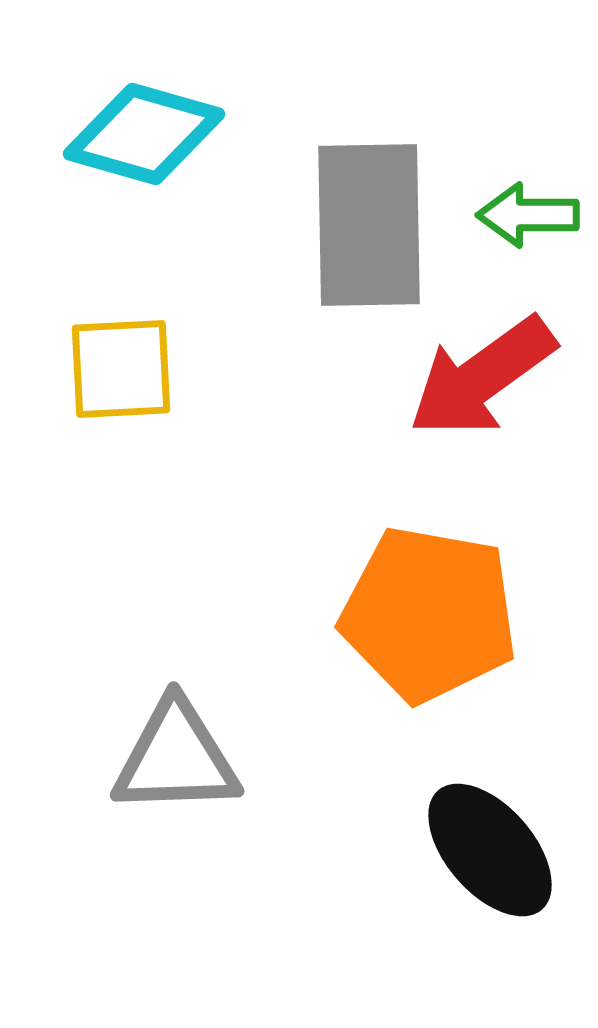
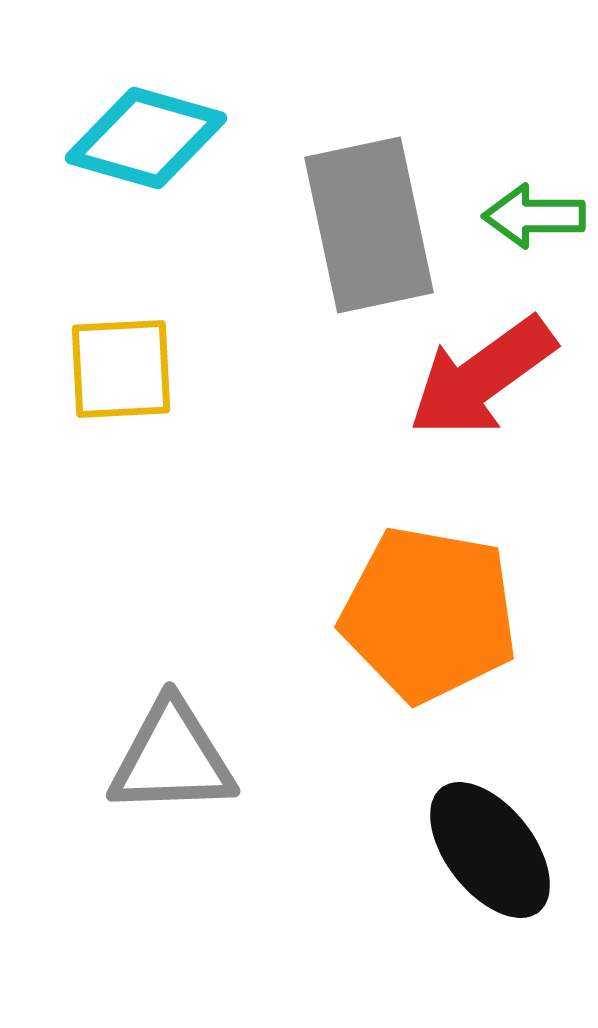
cyan diamond: moved 2 px right, 4 px down
green arrow: moved 6 px right, 1 px down
gray rectangle: rotated 11 degrees counterclockwise
gray triangle: moved 4 px left
black ellipse: rotated 3 degrees clockwise
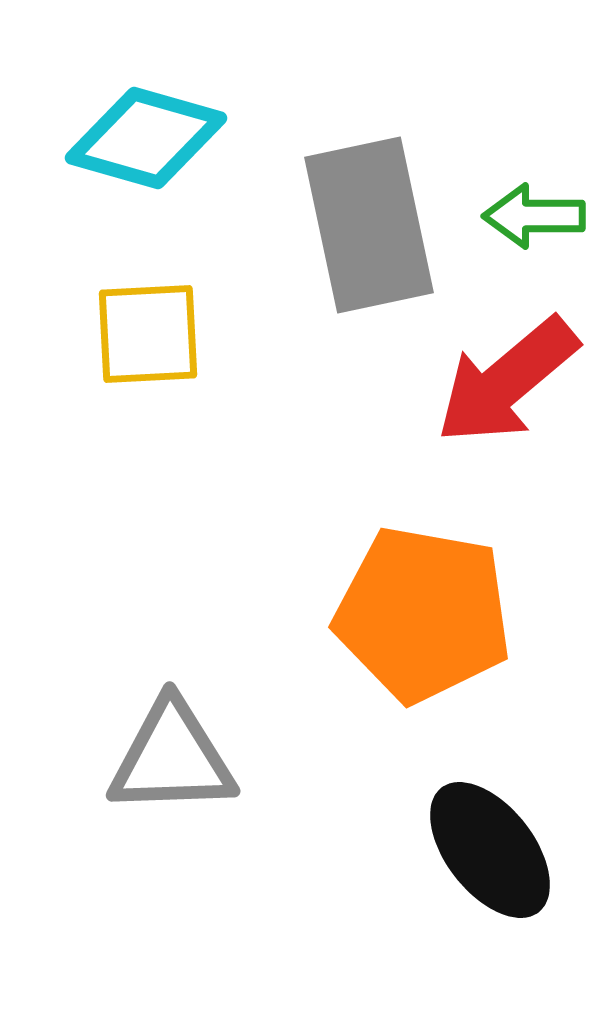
yellow square: moved 27 px right, 35 px up
red arrow: moved 25 px right, 4 px down; rotated 4 degrees counterclockwise
orange pentagon: moved 6 px left
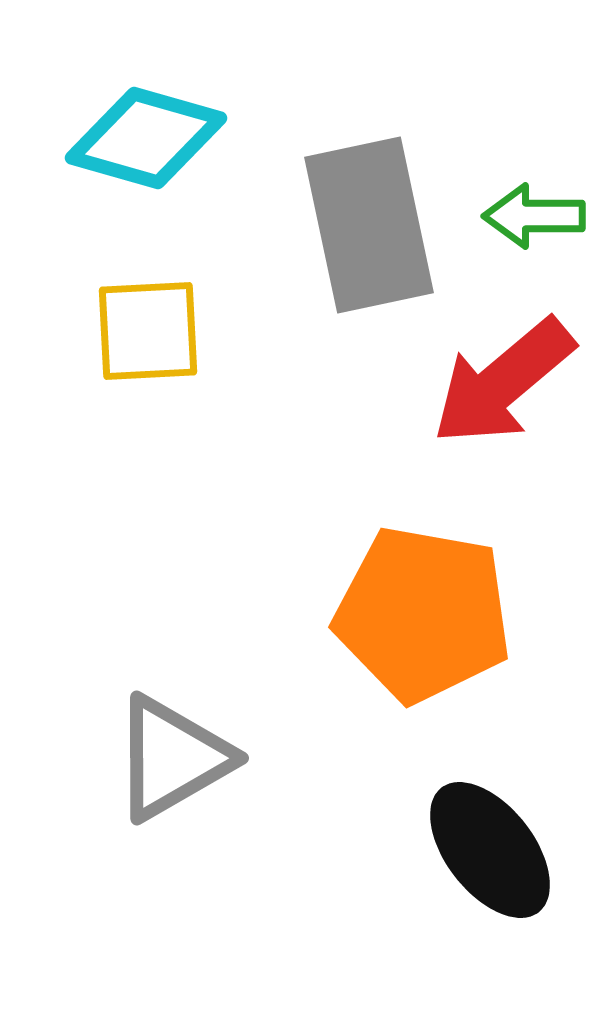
yellow square: moved 3 px up
red arrow: moved 4 px left, 1 px down
gray triangle: rotated 28 degrees counterclockwise
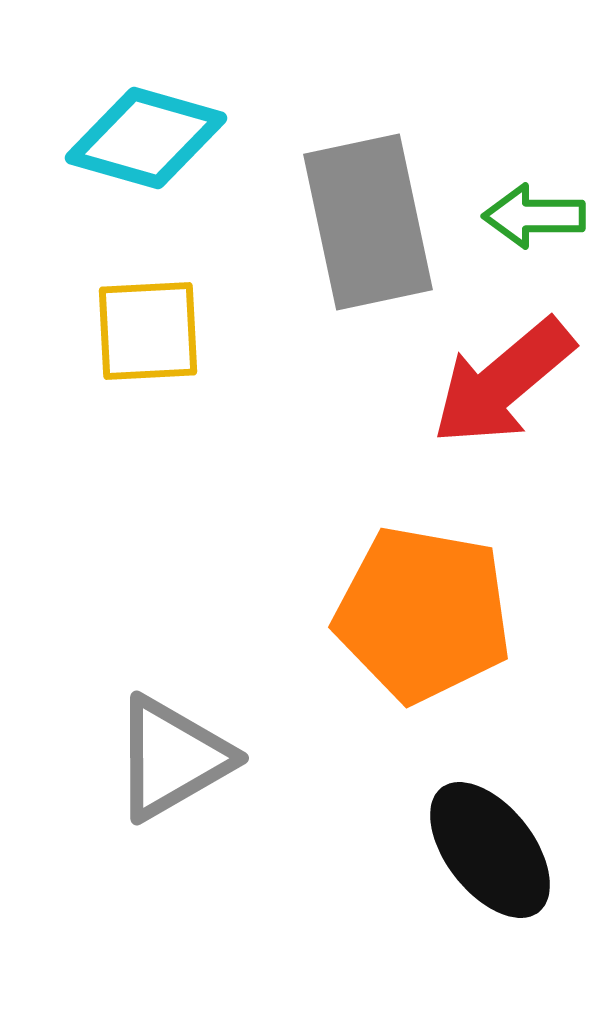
gray rectangle: moved 1 px left, 3 px up
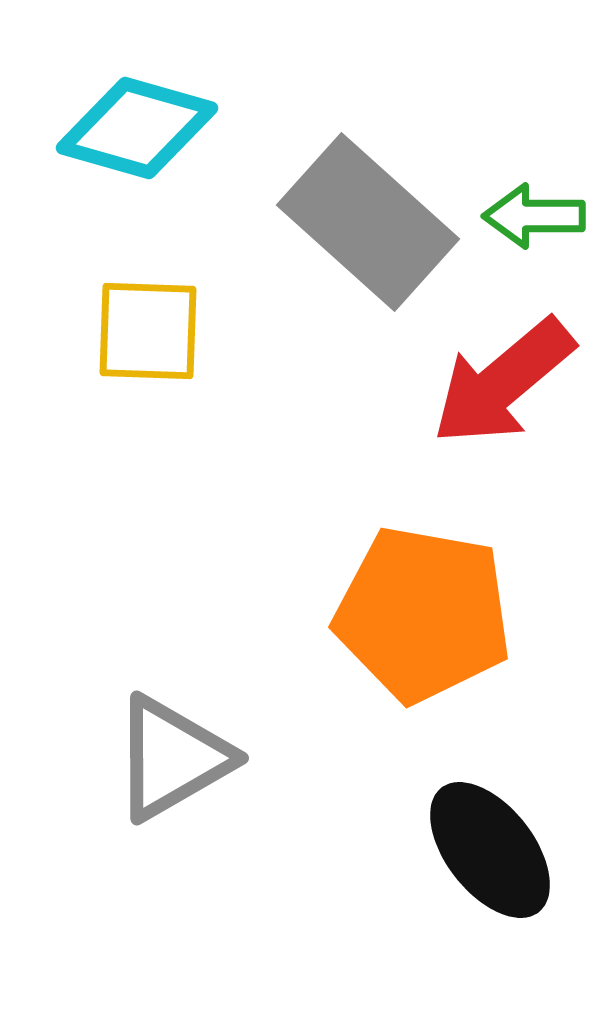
cyan diamond: moved 9 px left, 10 px up
gray rectangle: rotated 36 degrees counterclockwise
yellow square: rotated 5 degrees clockwise
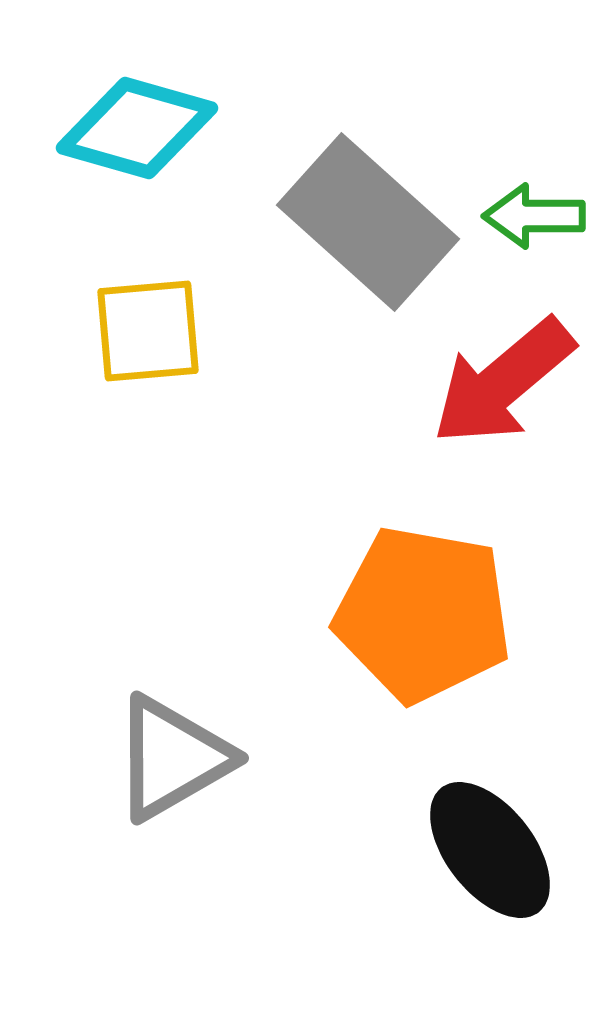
yellow square: rotated 7 degrees counterclockwise
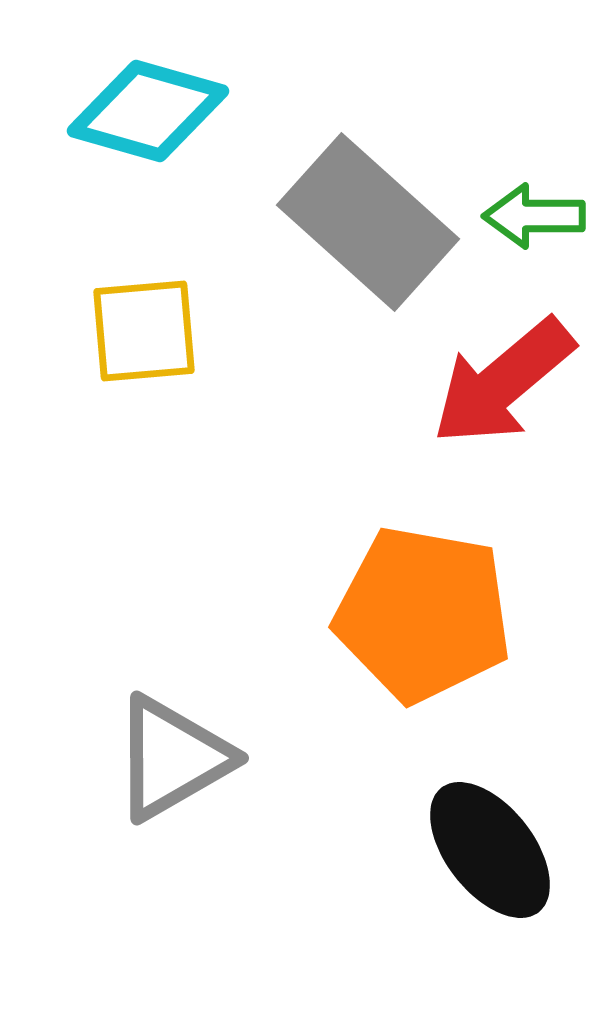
cyan diamond: moved 11 px right, 17 px up
yellow square: moved 4 px left
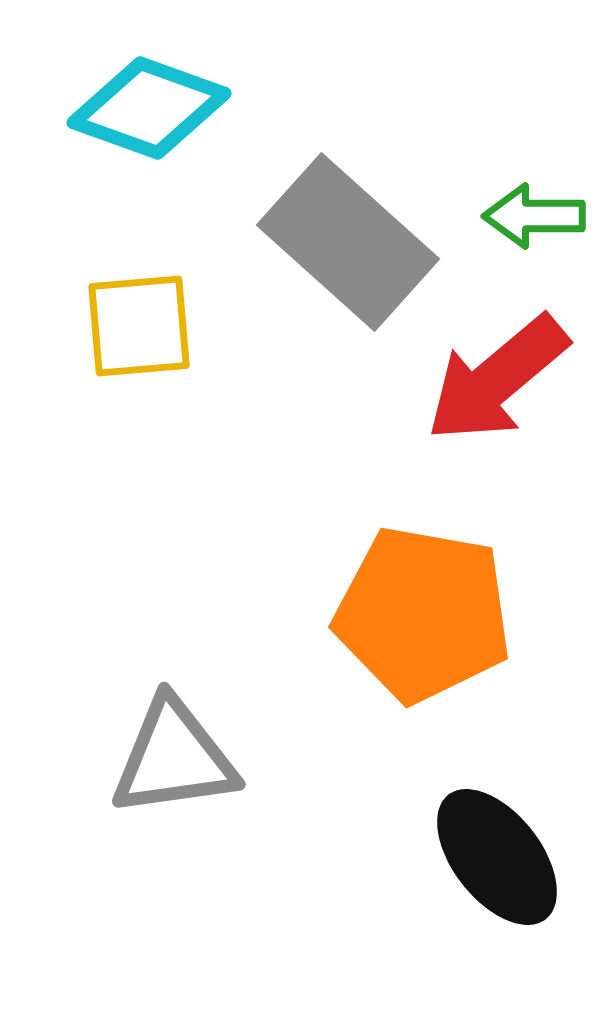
cyan diamond: moved 1 px right, 3 px up; rotated 4 degrees clockwise
gray rectangle: moved 20 px left, 20 px down
yellow square: moved 5 px left, 5 px up
red arrow: moved 6 px left, 3 px up
gray triangle: moved 2 px right; rotated 22 degrees clockwise
black ellipse: moved 7 px right, 7 px down
